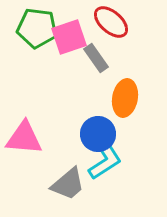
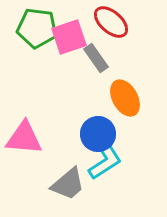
orange ellipse: rotated 39 degrees counterclockwise
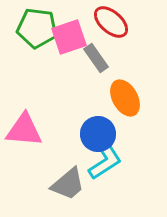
pink triangle: moved 8 px up
